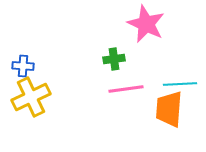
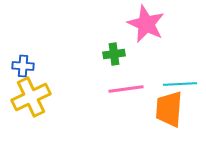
green cross: moved 5 px up
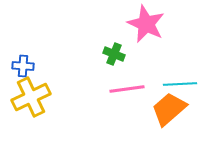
green cross: rotated 30 degrees clockwise
pink line: moved 1 px right
orange trapezoid: rotated 45 degrees clockwise
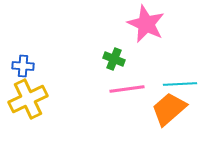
green cross: moved 5 px down
yellow cross: moved 3 px left, 2 px down
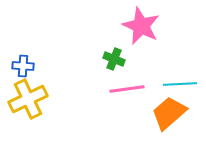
pink star: moved 5 px left, 2 px down
orange trapezoid: moved 4 px down
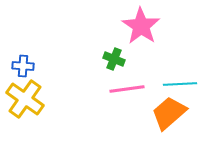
pink star: rotated 9 degrees clockwise
yellow cross: moved 3 px left; rotated 30 degrees counterclockwise
